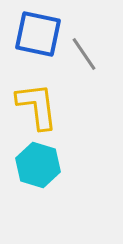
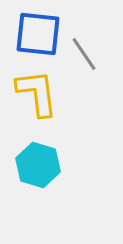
blue square: rotated 6 degrees counterclockwise
yellow L-shape: moved 13 px up
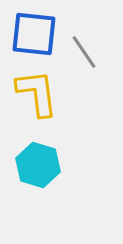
blue square: moved 4 px left
gray line: moved 2 px up
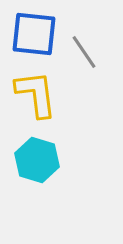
yellow L-shape: moved 1 px left, 1 px down
cyan hexagon: moved 1 px left, 5 px up
